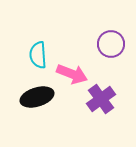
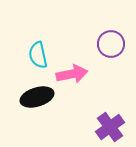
cyan semicircle: rotated 8 degrees counterclockwise
pink arrow: rotated 32 degrees counterclockwise
purple cross: moved 9 px right, 28 px down
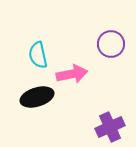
purple cross: rotated 12 degrees clockwise
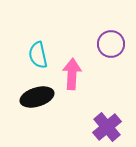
pink arrow: rotated 76 degrees counterclockwise
purple cross: moved 3 px left; rotated 16 degrees counterclockwise
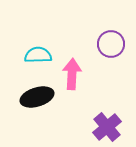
cyan semicircle: rotated 100 degrees clockwise
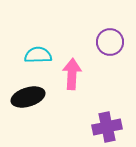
purple circle: moved 1 px left, 2 px up
black ellipse: moved 9 px left
purple cross: rotated 28 degrees clockwise
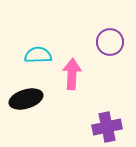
black ellipse: moved 2 px left, 2 px down
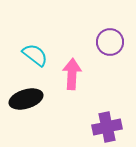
cyan semicircle: moved 3 px left; rotated 40 degrees clockwise
